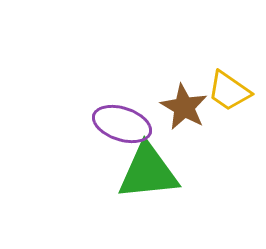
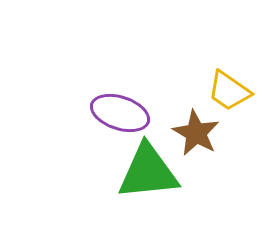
brown star: moved 12 px right, 26 px down
purple ellipse: moved 2 px left, 11 px up
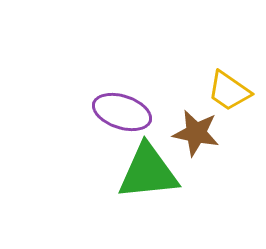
purple ellipse: moved 2 px right, 1 px up
brown star: rotated 18 degrees counterclockwise
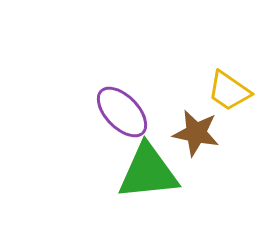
purple ellipse: rotated 28 degrees clockwise
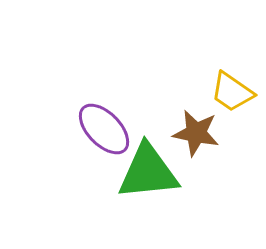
yellow trapezoid: moved 3 px right, 1 px down
purple ellipse: moved 18 px left, 17 px down
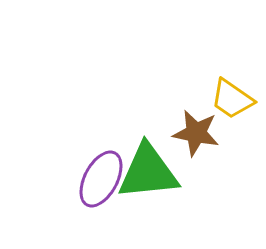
yellow trapezoid: moved 7 px down
purple ellipse: moved 3 px left, 50 px down; rotated 72 degrees clockwise
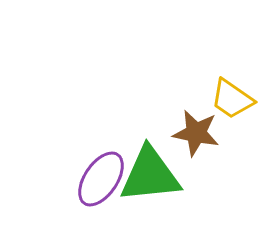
green triangle: moved 2 px right, 3 px down
purple ellipse: rotated 6 degrees clockwise
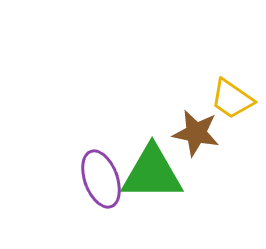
green triangle: moved 2 px right, 2 px up; rotated 6 degrees clockwise
purple ellipse: rotated 54 degrees counterclockwise
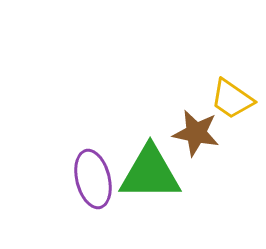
green triangle: moved 2 px left
purple ellipse: moved 8 px left; rotated 6 degrees clockwise
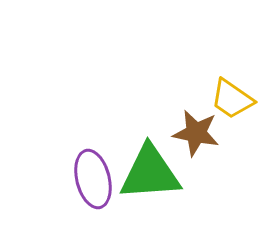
green triangle: rotated 4 degrees counterclockwise
